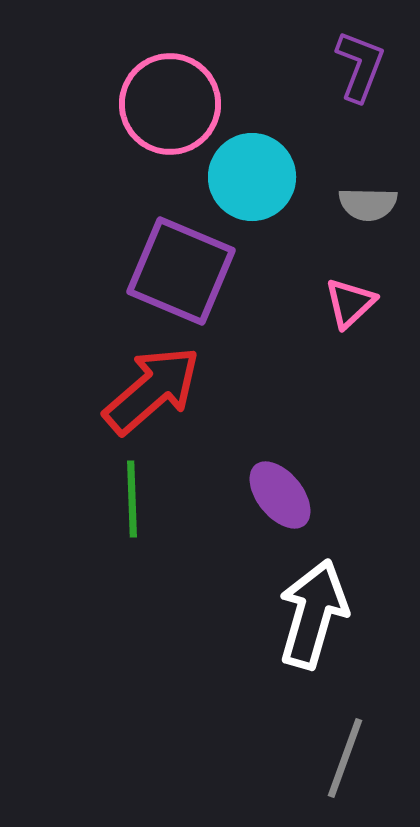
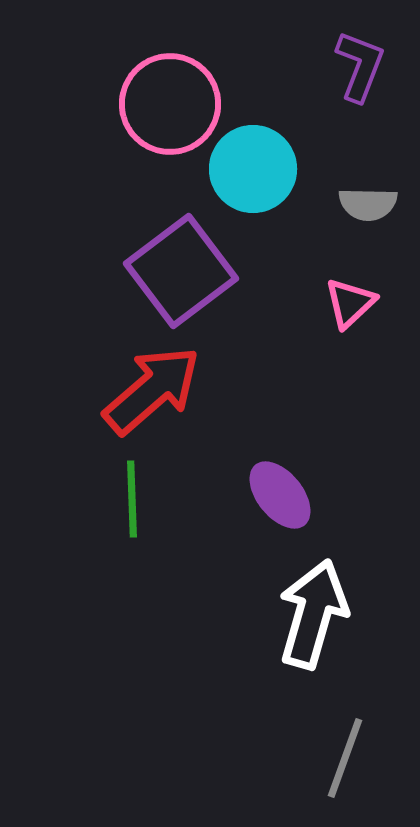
cyan circle: moved 1 px right, 8 px up
purple square: rotated 30 degrees clockwise
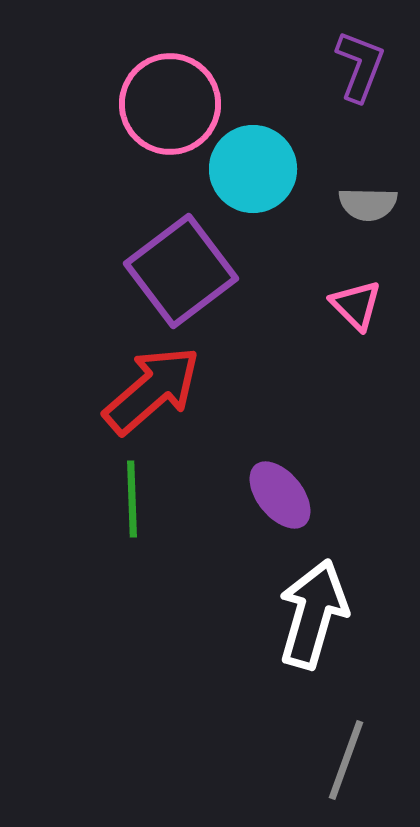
pink triangle: moved 6 px right, 2 px down; rotated 32 degrees counterclockwise
gray line: moved 1 px right, 2 px down
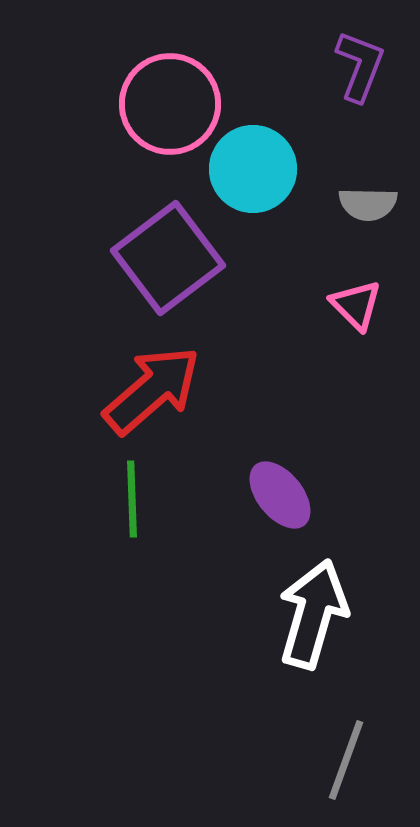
purple square: moved 13 px left, 13 px up
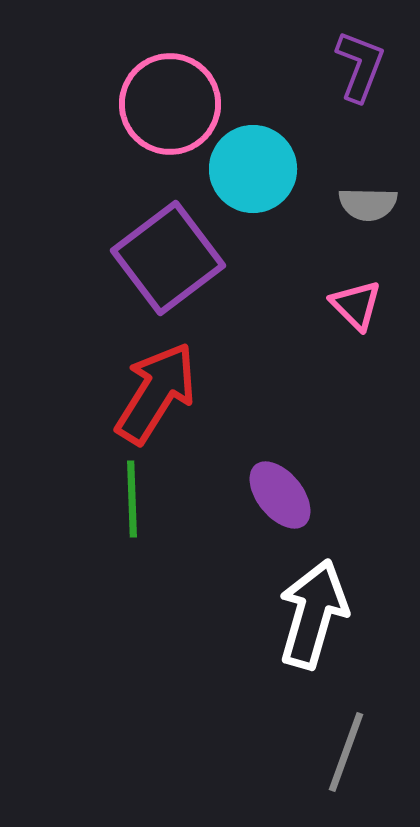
red arrow: moved 4 px right, 3 px down; rotated 17 degrees counterclockwise
gray line: moved 8 px up
